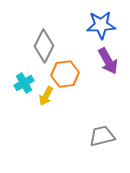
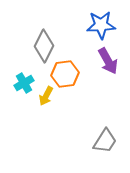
gray trapezoid: moved 3 px right, 5 px down; rotated 136 degrees clockwise
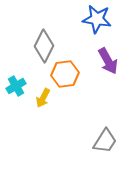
blue star: moved 4 px left, 6 px up; rotated 12 degrees clockwise
cyan cross: moved 8 px left, 3 px down
yellow arrow: moved 3 px left, 2 px down
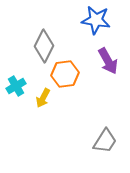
blue star: moved 1 px left, 1 px down
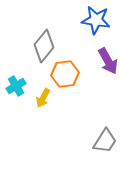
gray diamond: rotated 12 degrees clockwise
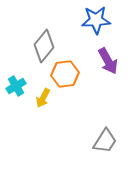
blue star: rotated 12 degrees counterclockwise
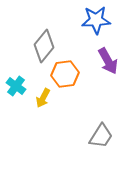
cyan cross: rotated 24 degrees counterclockwise
gray trapezoid: moved 4 px left, 5 px up
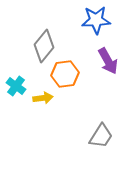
yellow arrow: rotated 126 degrees counterclockwise
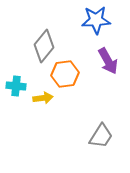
cyan cross: rotated 30 degrees counterclockwise
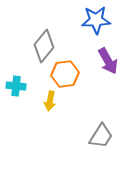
yellow arrow: moved 7 px right, 3 px down; rotated 108 degrees clockwise
